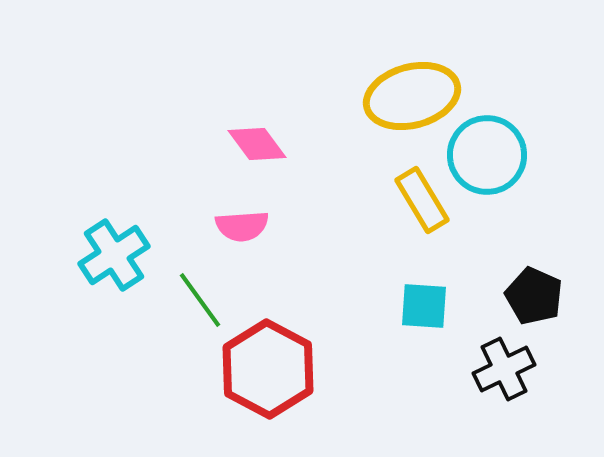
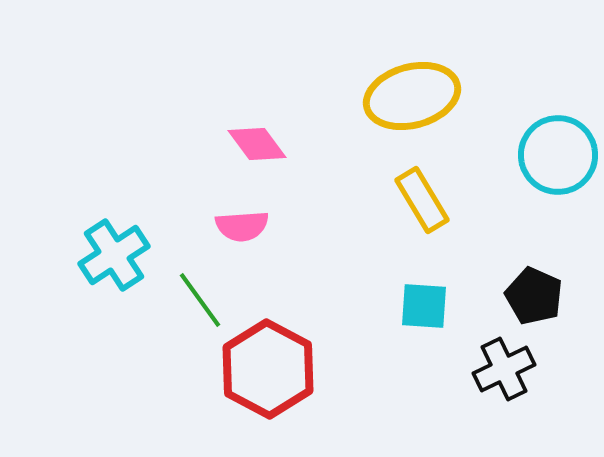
cyan circle: moved 71 px right
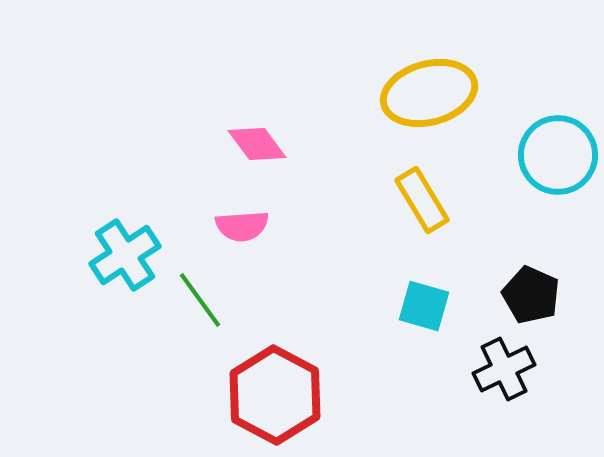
yellow ellipse: moved 17 px right, 3 px up
cyan cross: moved 11 px right
black pentagon: moved 3 px left, 1 px up
cyan square: rotated 12 degrees clockwise
red hexagon: moved 7 px right, 26 px down
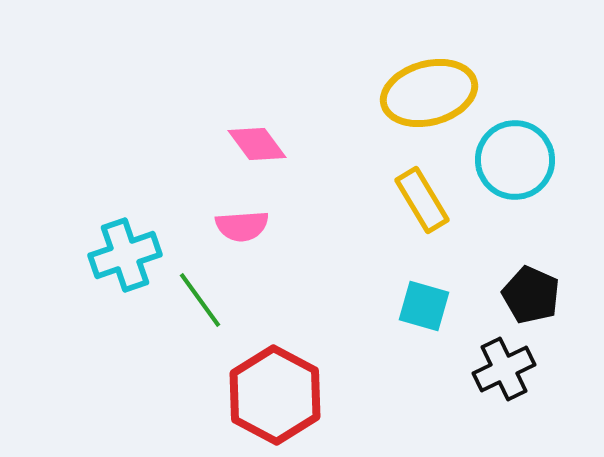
cyan circle: moved 43 px left, 5 px down
cyan cross: rotated 14 degrees clockwise
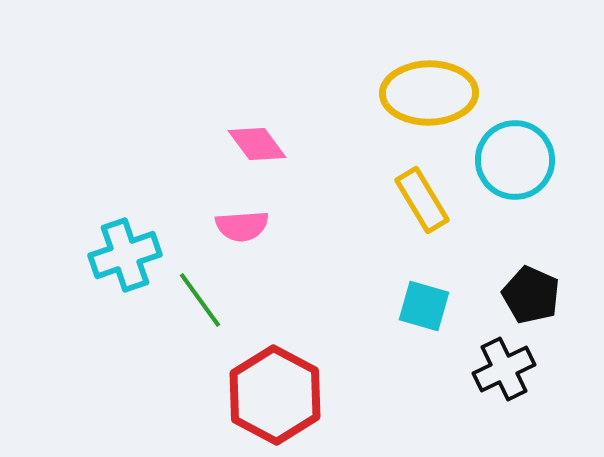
yellow ellipse: rotated 14 degrees clockwise
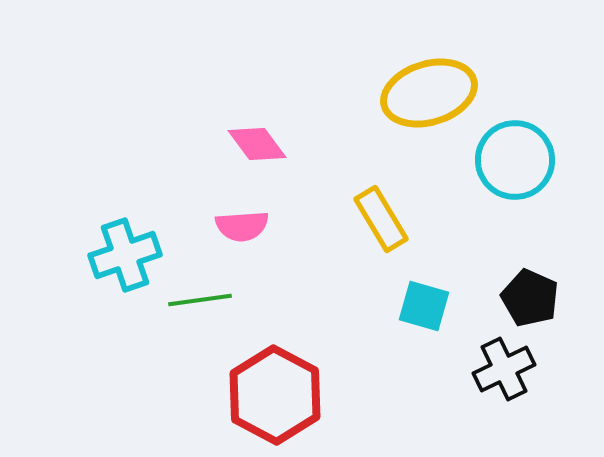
yellow ellipse: rotated 16 degrees counterclockwise
yellow rectangle: moved 41 px left, 19 px down
black pentagon: moved 1 px left, 3 px down
green line: rotated 62 degrees counterclockwise
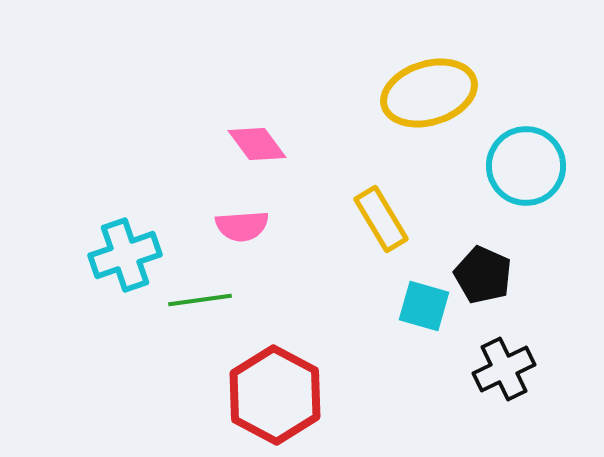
cyan circle: moved 11 px right, 6 px down
black pentagon: moved 47 px left, 23 px up
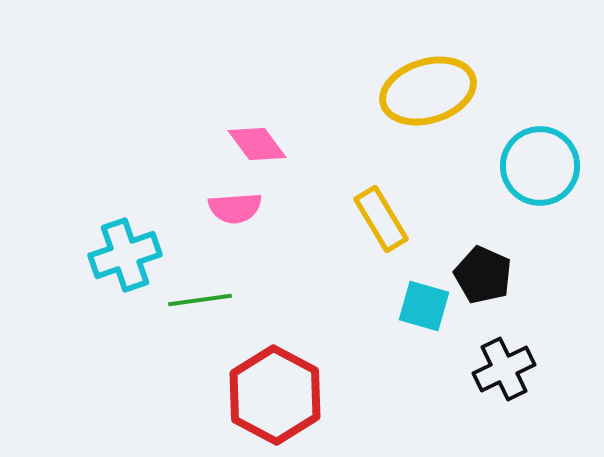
yellow ellipse: moved 1 px left, 2 px up
cyan circle: moved 14 px right
pink semicircle: moved 7 px left, 18 px up
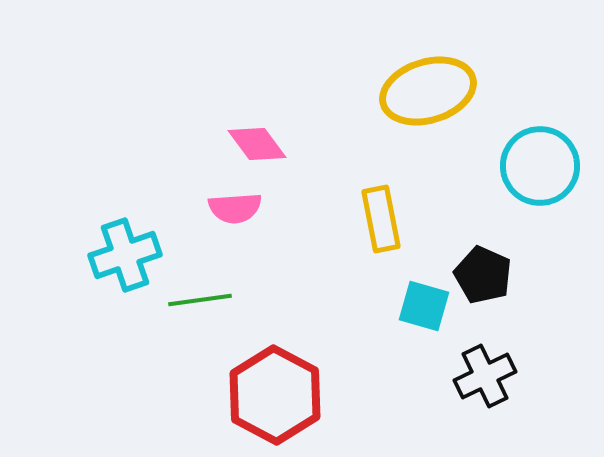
yellow rectangle: rotated 20 degrees clockwise
black cross: moved 19 px left, 7 px down
